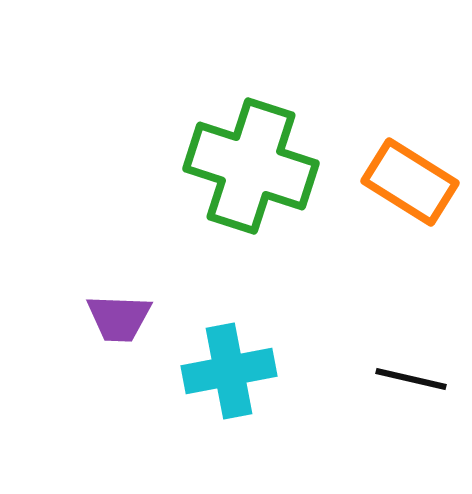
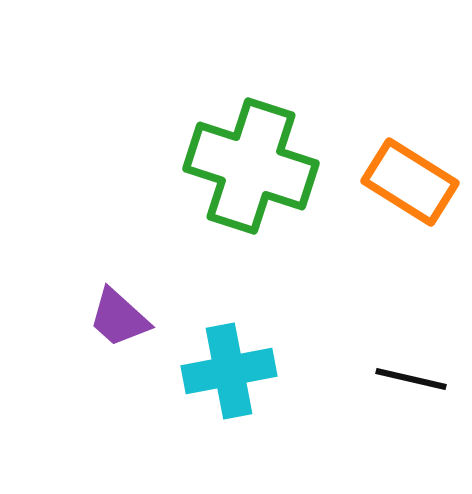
purple trapezoid: rotated 40 degrees clockwise
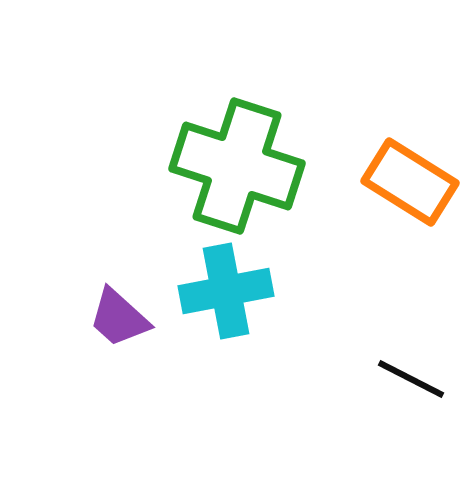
green cross: moved 14 px left
cyan cross: moved 3 px left, 80 px up
black line: rotated 14 degrees clockwise
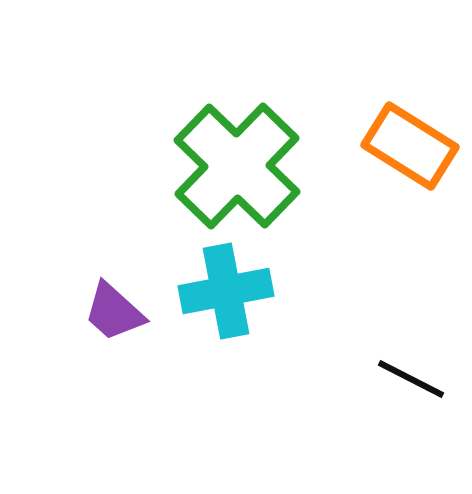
green cross: rotated 26 degrees clockwise
orange rectangle: moved 36 px up
purple trapezoid: moved 5 px left, 6 px up
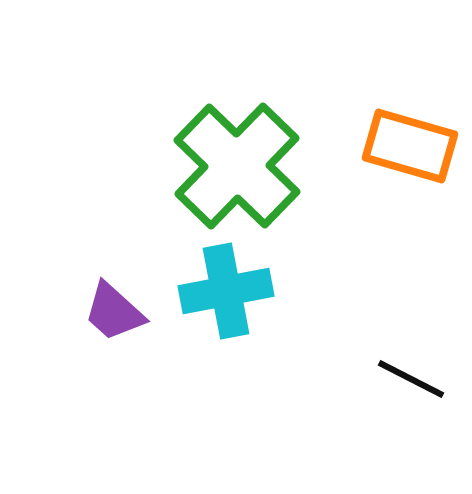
orange rectangle: rotated 16 degrees counterclockwise
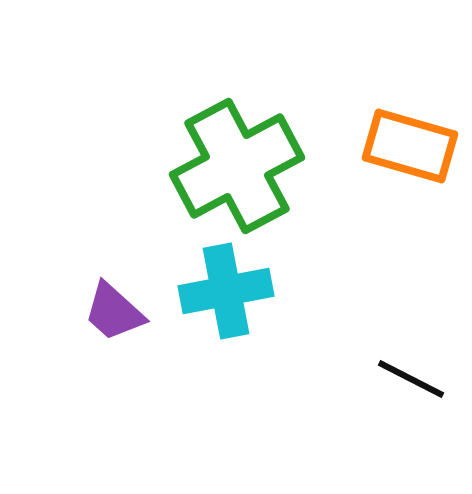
green cross: rotated 18 degrees clockwise
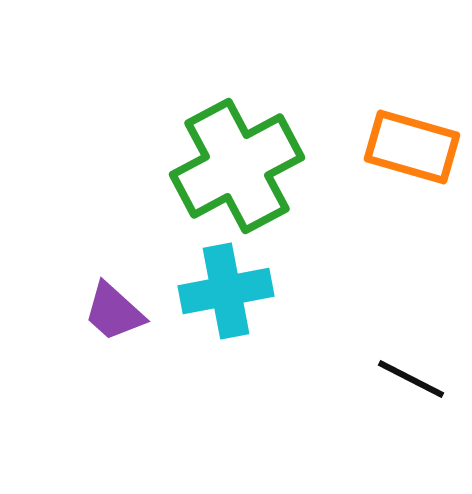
orange rectangle: moved 2 px right, 1 px down
